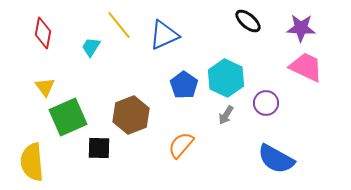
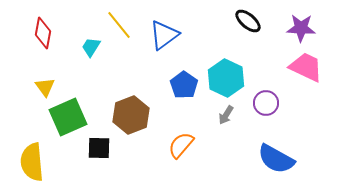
blue triangle: rotated 12 degrees counterclockwise
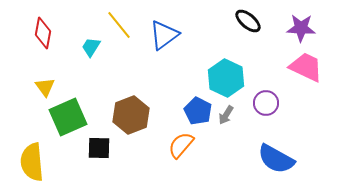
blue pentagon: moved 14 px right, 26 px down; rotated 8 degrees counterclockwise
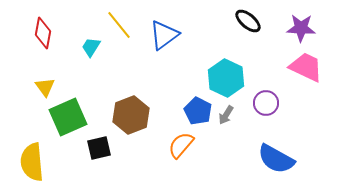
black square: rotated 15 degrees counterclockwise
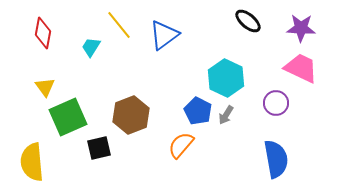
pink trapezoid: moved 5 px left, 1 px down
purple circle: moved 10 px right
blue semicircle: rotated 129 degrees counterclockwise
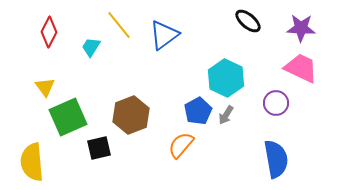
red diamond: moved 6 px right, 1 px up; rotated 16 degrees clockwise
blue pentagon: rotated 16 degrees clockwise
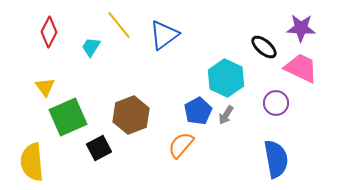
black ellipse: moved 16 px right, 26 px down
black square: rotated 15 degrees counterclockwise
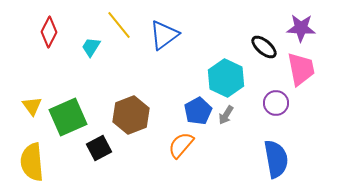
pink trapezoid: moved 1 px down; rotated 54 degrees clockwise
yellow triangle: moved 13 px left, 19 px down
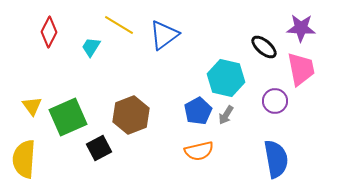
yellow line: rotated 20 degrees counterclockwise
cyan hexagon: rotated 12 degrees counterclockwise
purple circle: moved 1 px left, 2 px up
orange semicircle: moved 18 px right, 6 px down; rotated 144 degrees counterclockwise
yellow semicircle: moved 8 px left, 3 px up; rotated 9 degrees clockwise
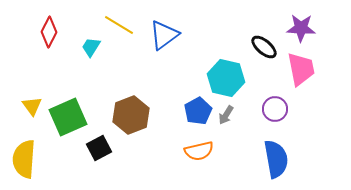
purple circle: moved 8 px down
